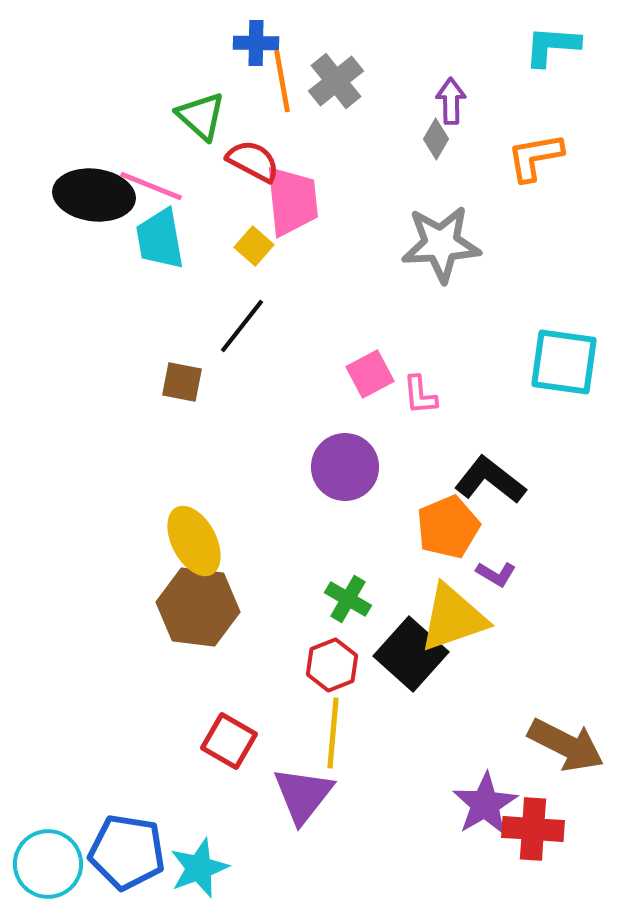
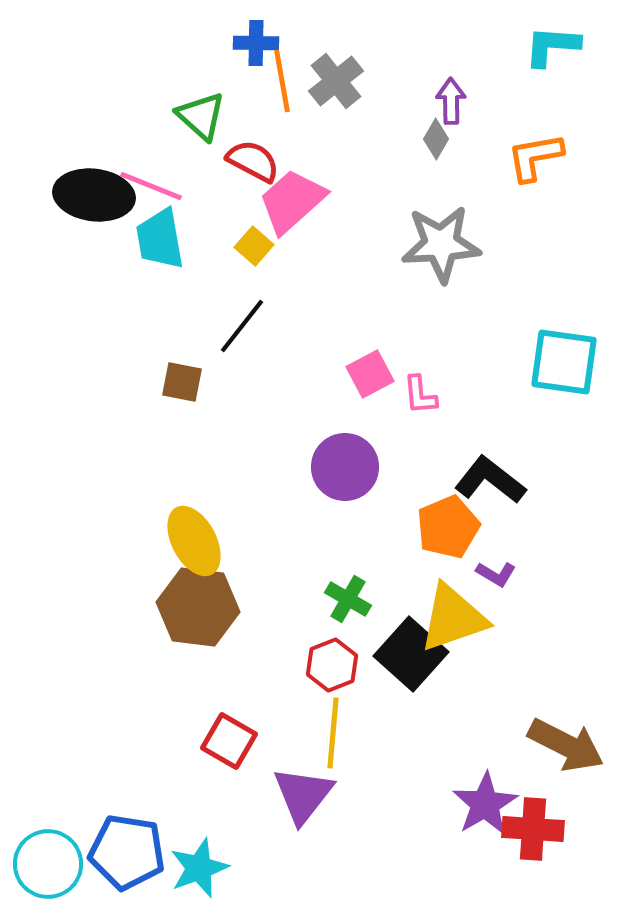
pink trapezoid: rotated 126 degrees counterclockwise
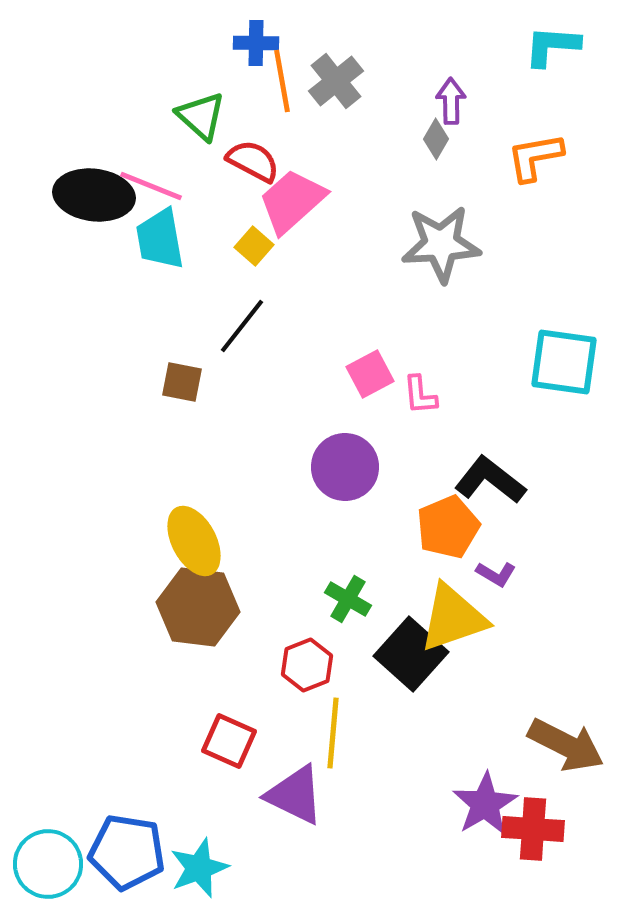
red hexagon: moved 25 px left
red square: rotated 6 degrees counterclockwise
purple triangle: moved 8 px left; rotated 42 degrees counterclockwise
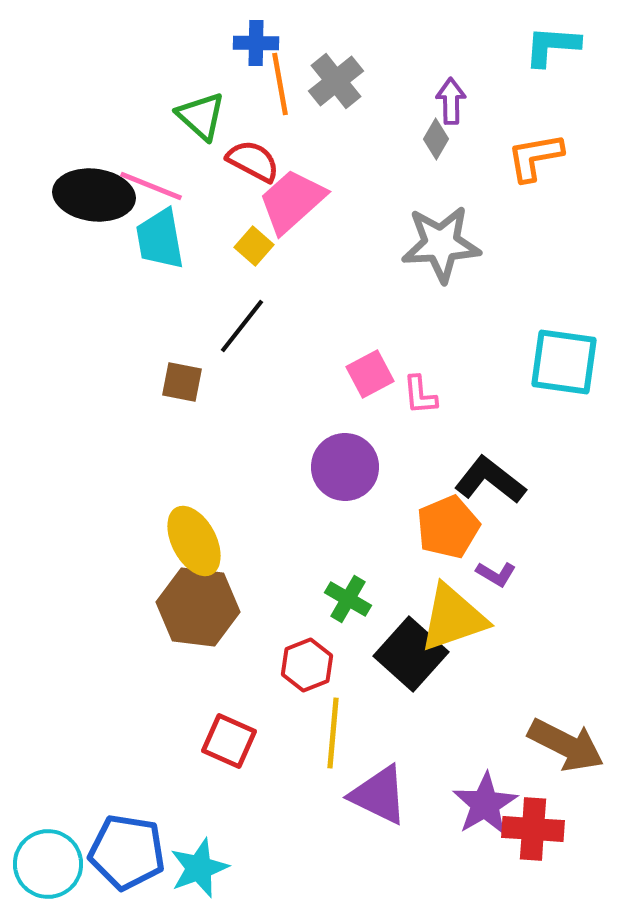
orange line: moved 2 px left, 3 px down
purple triangle: moved 84 px right
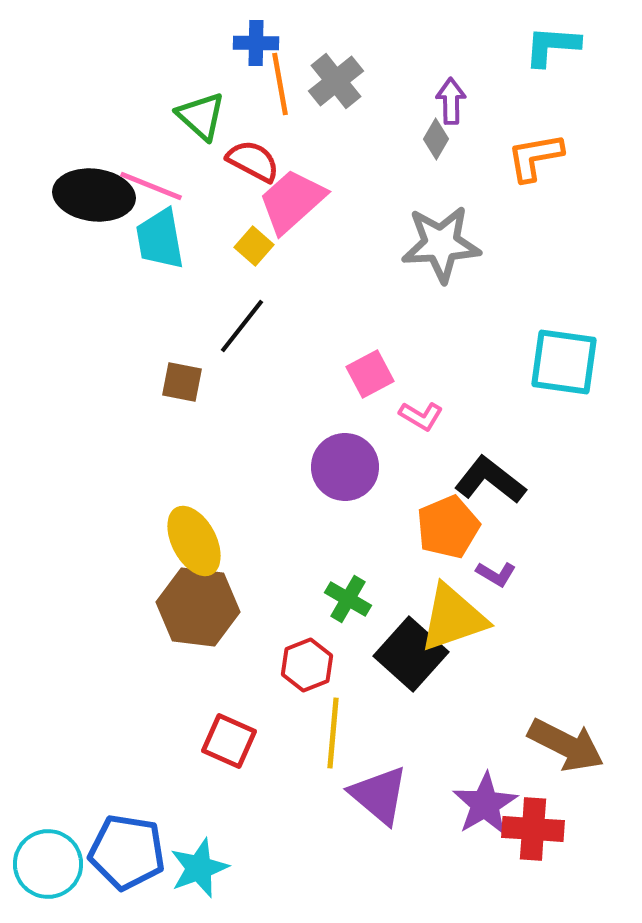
pink L-shape: moved 1 px right, 21 px down; rotated 54 degrees counterclockwise
purple triangle: rotated 14 degrees clockwise
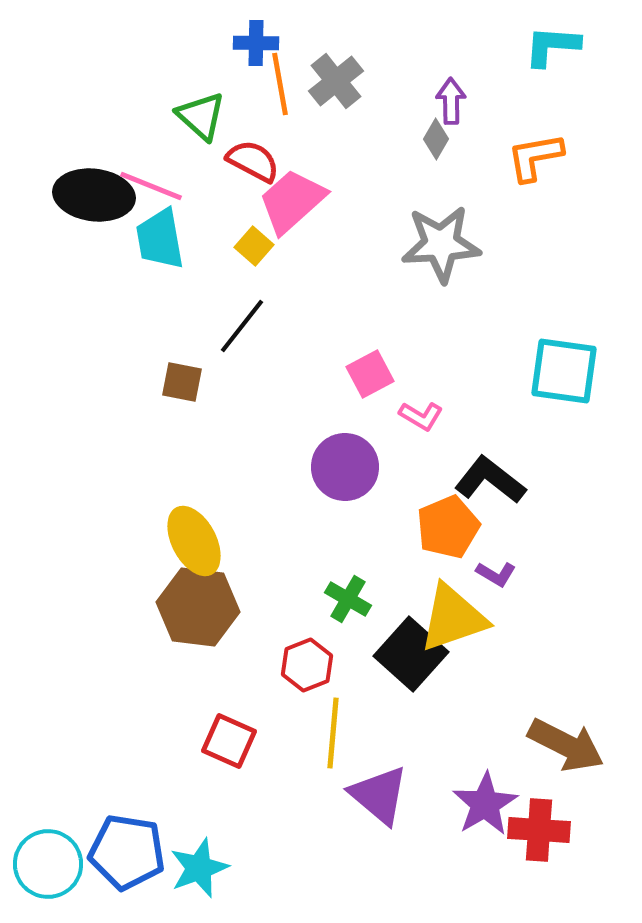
cyan square: moved 9 px down
red cross: moved 6 px right, 1 px down
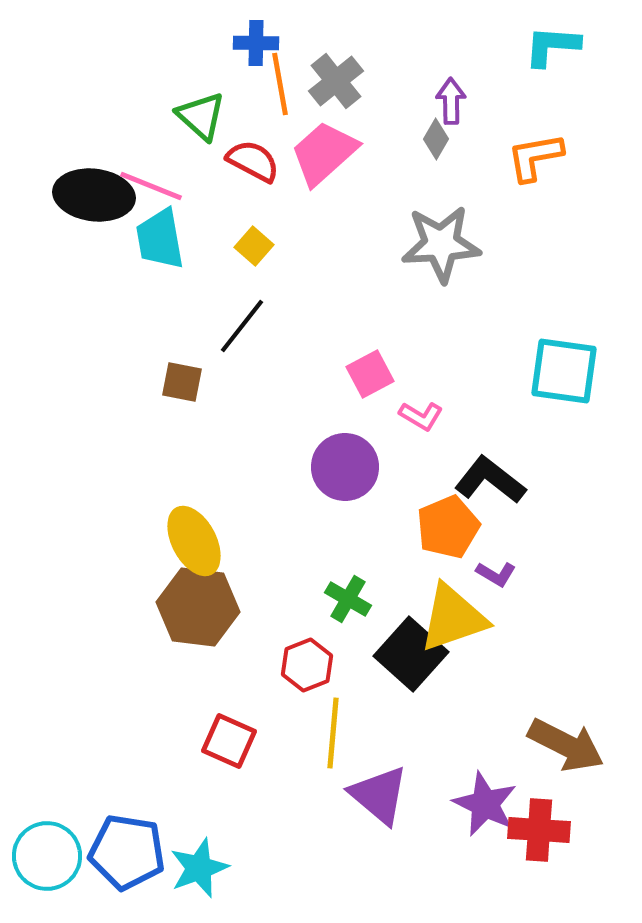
pink trapezoid: moved 32 px right, 48 px up
purple star: rotated 16 degrees counterclockwise
cyan circle: moved 1 px left, 8 px up
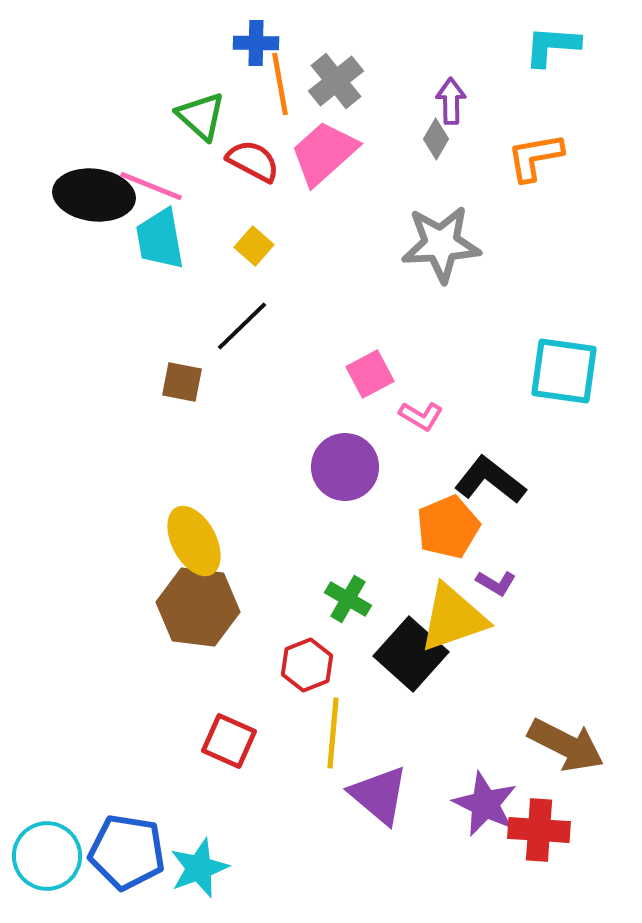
black line: rotated 8 degrees clockwise
purple L-shape: moved 9 px down
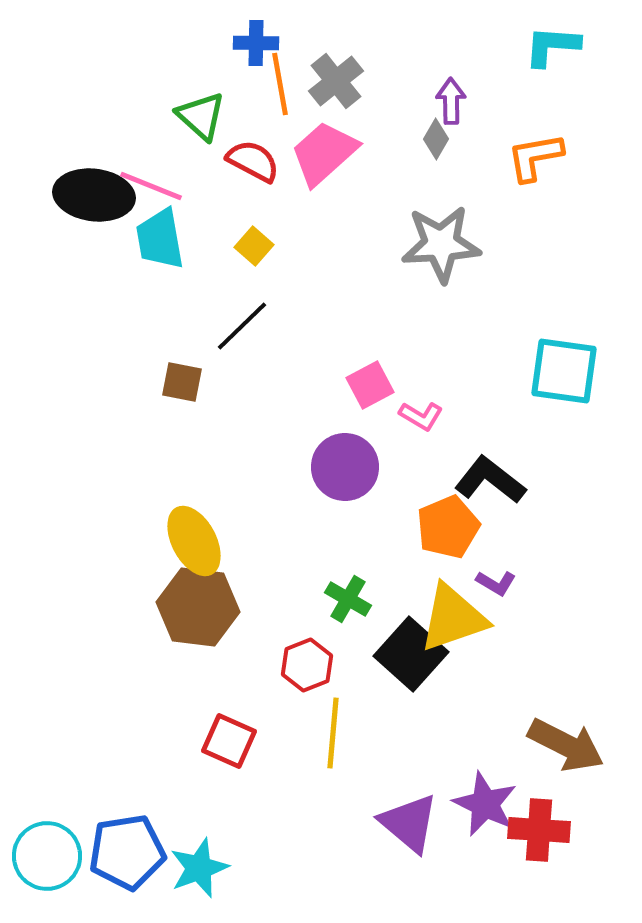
pink square: moved 11 px down
purple triangle: moved 30 px right, 28 px down
blue pentagon: rotated 18 degrees counterclockwise
